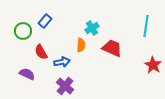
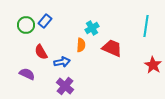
green circle: moved 3 px right, 6 px up
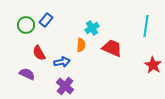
blue rectangle: moved 1 px right, 1 px up
red semicircle: moved 2 px left, 1 px down
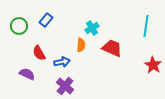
green circle: moved 7 px left, 1 px down
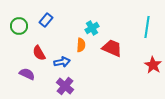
cyan line: moved 1 px right, 1 px down
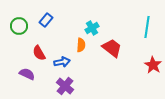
red trapezoid: rotated 15 degrees clockwise
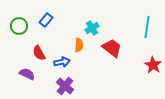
orange semicircle: moved 2 px left
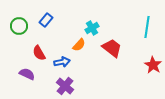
orange semicircle: rotated 40 degrees clockwise
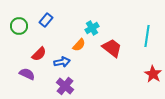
cyan line: moved 9 px down
red semicircle: moved 1 px down; rotated 105 degrees counterclockwise
red star: moved 9 px down
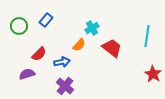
purple semicircle: rotated 42 degrees counterclockwise
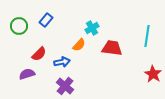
red trapezoid: rotated 30 degrees counterclockwise
